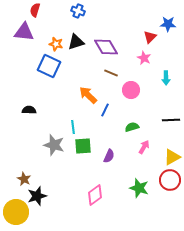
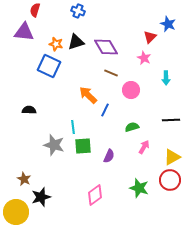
blue star: rotated 21 degrees clockwise
black star: moved 4 px right, 1 px down
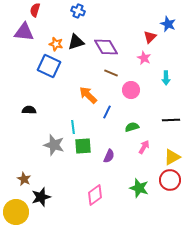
blue line: moved 2 px right, 2 px down
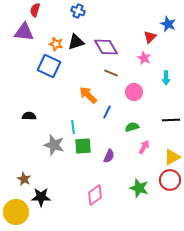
pink circle: moved 3 px right, 2 px down
black semicircle: moved 6 px down
black star: rotated 18 degrees clockwise
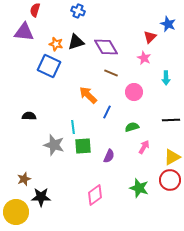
brown star: rotated 24 degrees clockwise
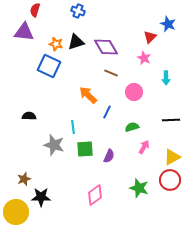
green square: moved 2 px right, 3 px down
